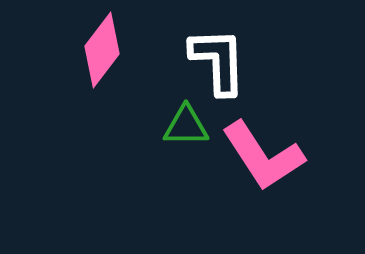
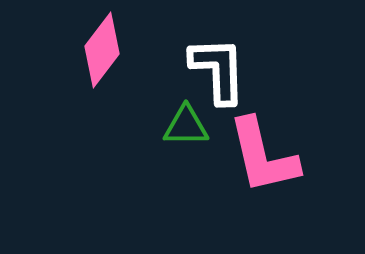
white L-shape: moved 9 px down
pink L-shape: rotated 20 degrees clockwise
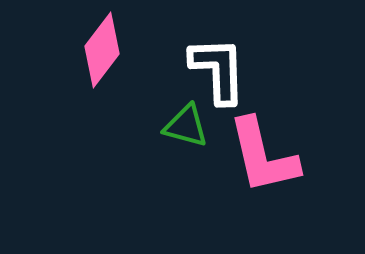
green triangle: rotated 15 degrees clockwise
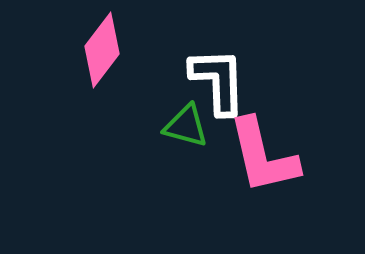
white L-shape: moved 11 px down
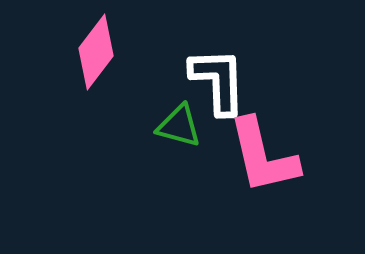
pink diamond: moved 6 px left, 2 px down
green triangle: moved 7 px left
